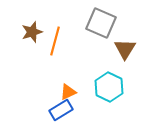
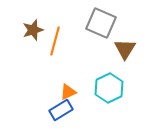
brown star: moved 1 px right, 2 px up
cyan hexagon: moved 1 px down; rotated 8 degrees clockwise
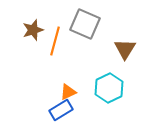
gray square: moved 16 px left, 1 px down
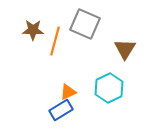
brown star: rotated 20 degrees clockwise
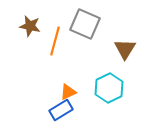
brown star: moved 3 px left, 4 px up; rotated 10 degrees clockwise
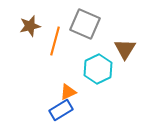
brown star: rotated 25 degrees counterclockwise
cyan hexagon: moved 11 px left, 19 px up
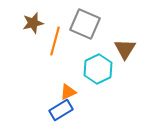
brown star: moved 3 px right, 3 px up
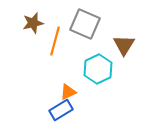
brown triangle: moved 1 px left, 4 px up
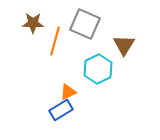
brown star: rotated 15 degrees clockwise
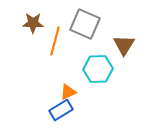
cyan hexagon: rotated 24 degrees clockwise
